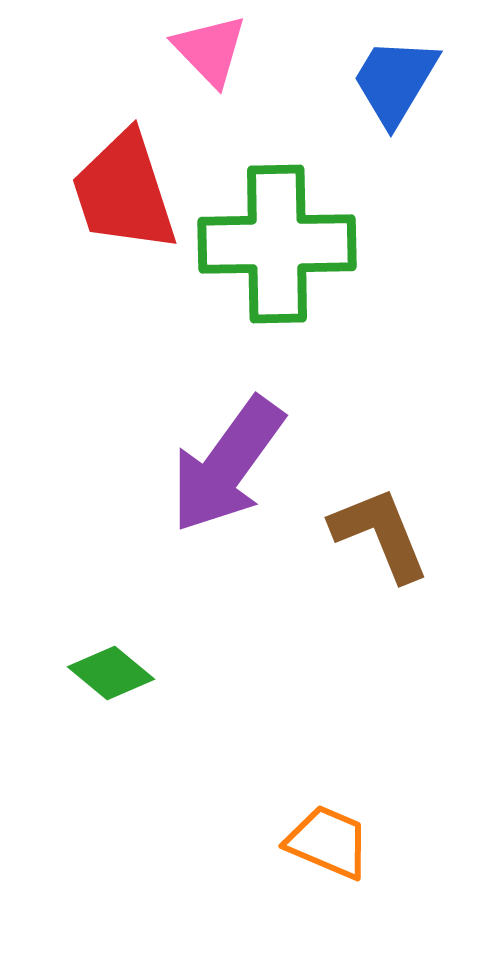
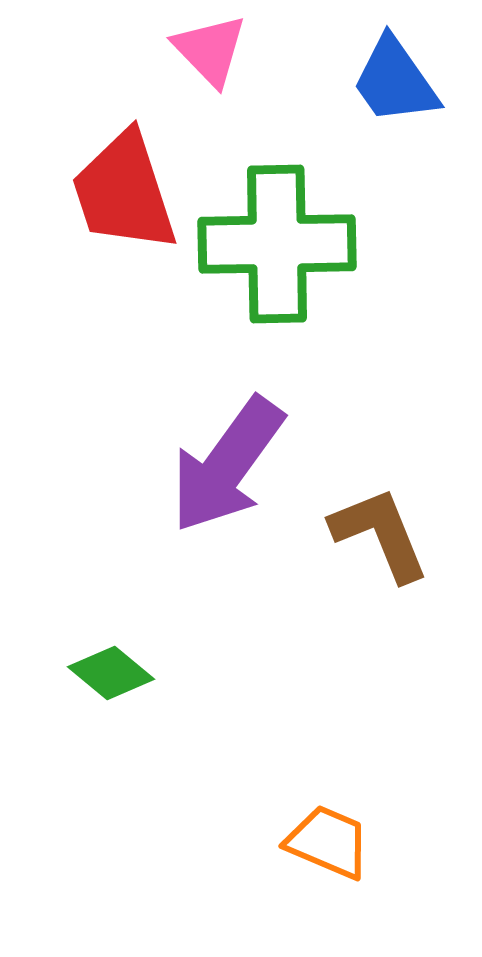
blue trapezoid: rotated 66 degrees counterclockwise
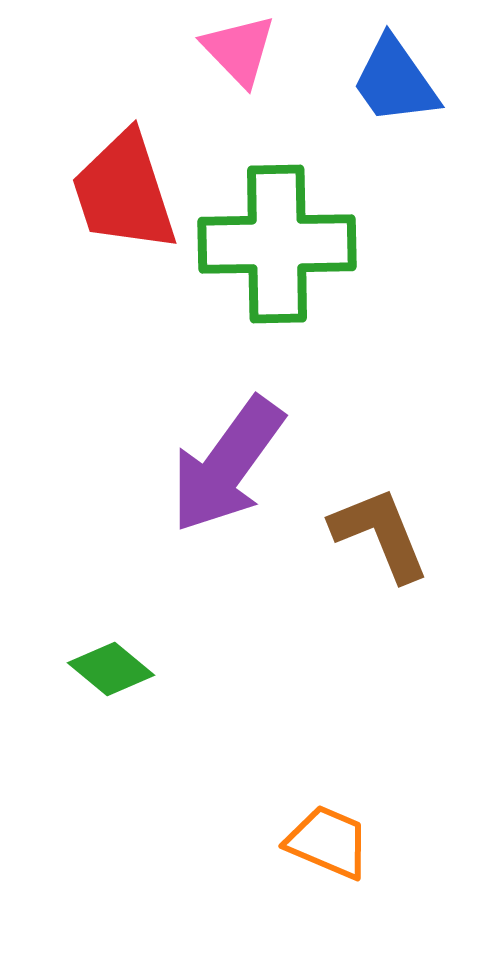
pink triangle: moved 29 px right
green diamond: moved 4 px up
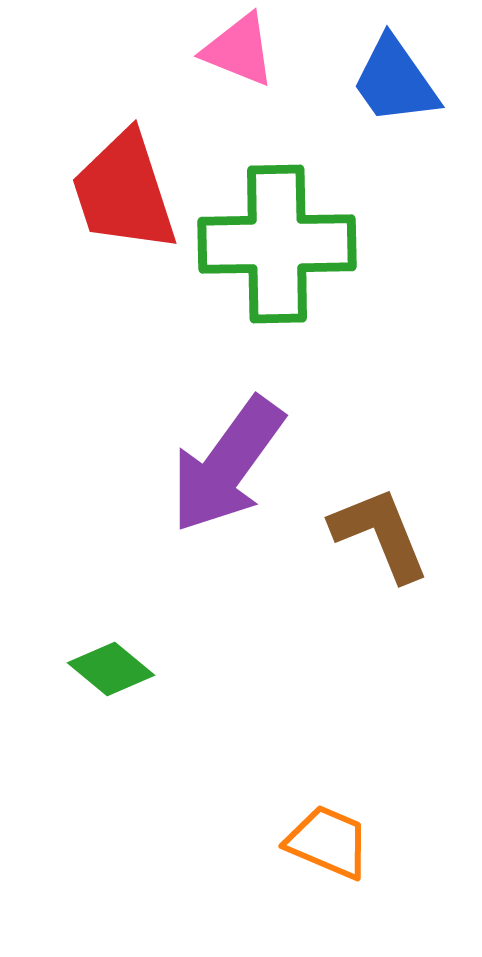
pink triangle: rotated 24 degrees counterclockwise
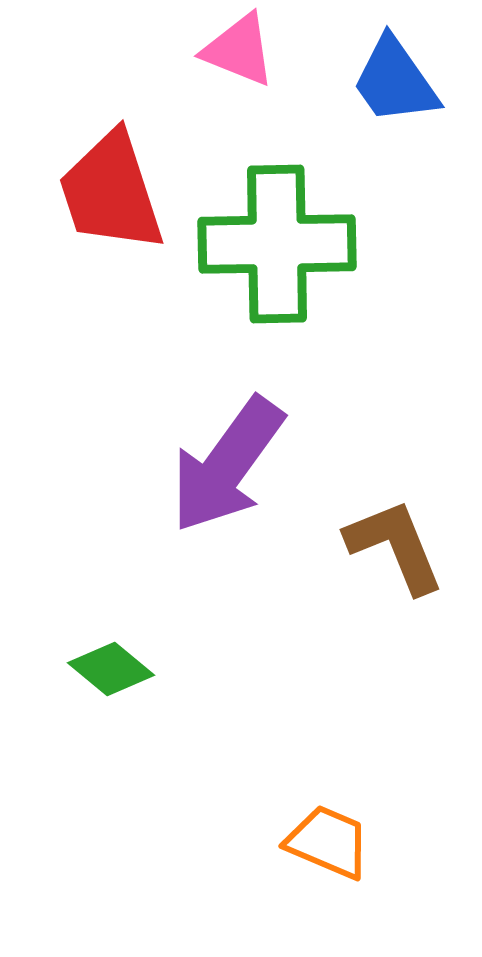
red trapezoid: moved 13 px left
brown L-shape: moved 15 px right, 12 px down
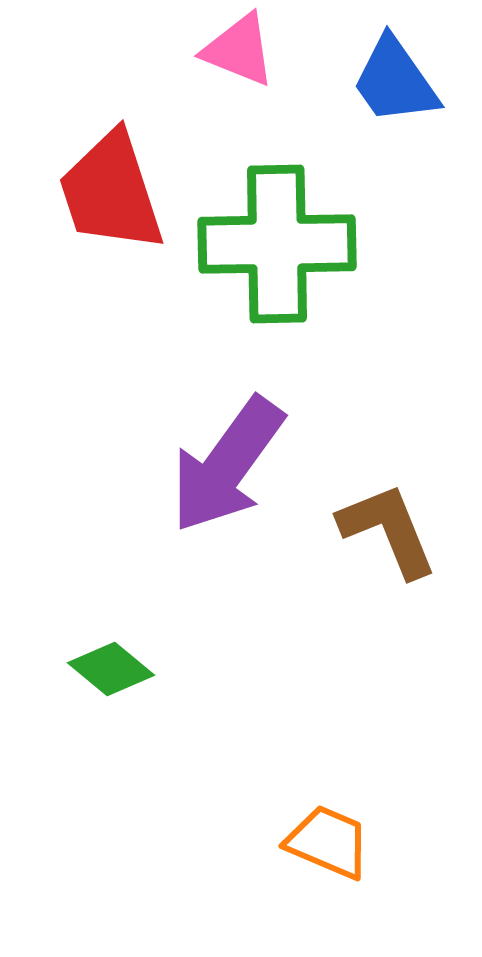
brown L-shape: moved 7 px left, 16 px up
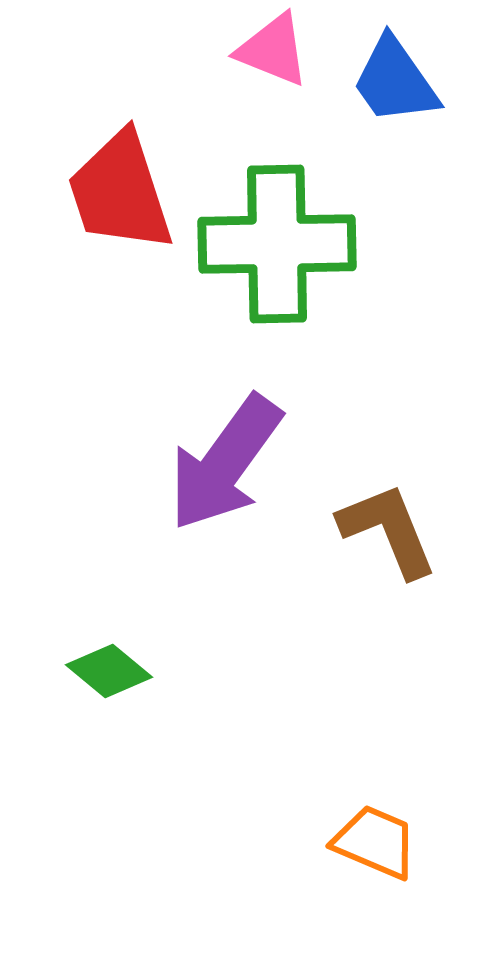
pink triangle: moved 34 px right
red trapezoid: moved 9 px right
purple arrow: moved 2 px left, 2 px up
green diamond: moved 2 px left, 2 px down
orange trapezoid: moved 47 px right
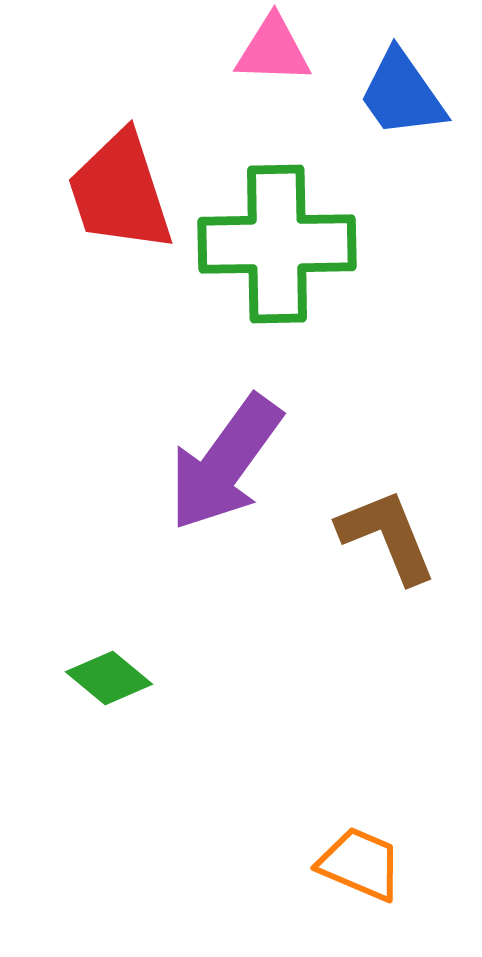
pink triangle: rotated 20 degrees counterclockwise
blue trapezoid: moved 7 px right, 13 px down
brown L-shape: moved 1 px left, 6 px down
green diamond: moved 7 px down
orange trapezoid: moved 15 px left, 22 px down
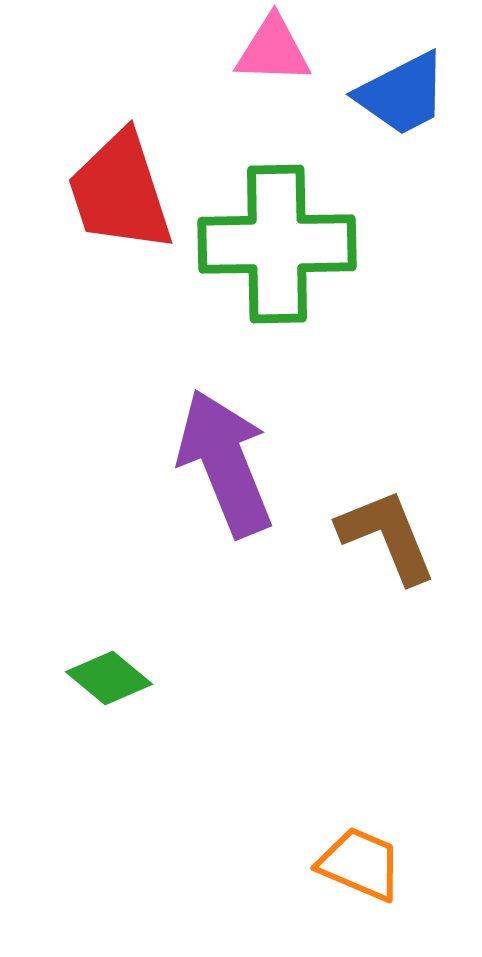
blue trapezoid: rotated 82 degrees counterclockwise
purple arrow: rotated 122 degrees clockwise
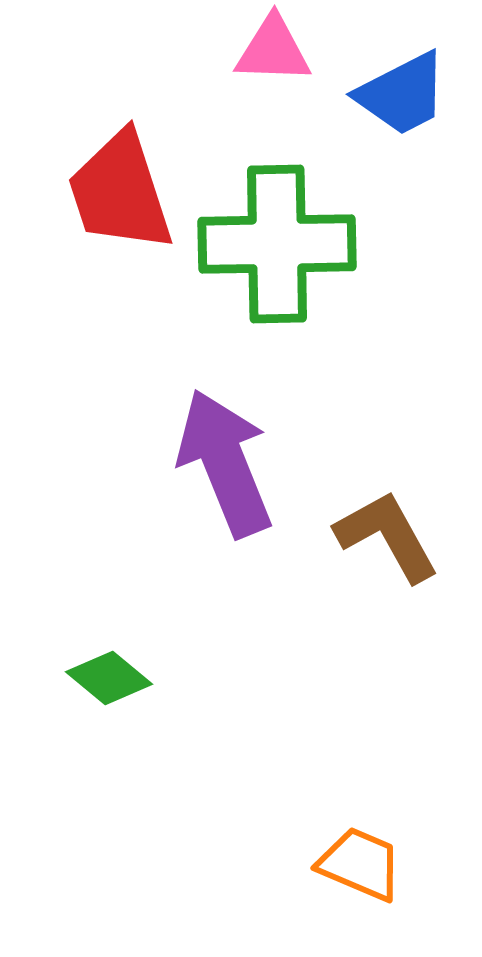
brown L-shape: rotated 7 degrees counterclockwise
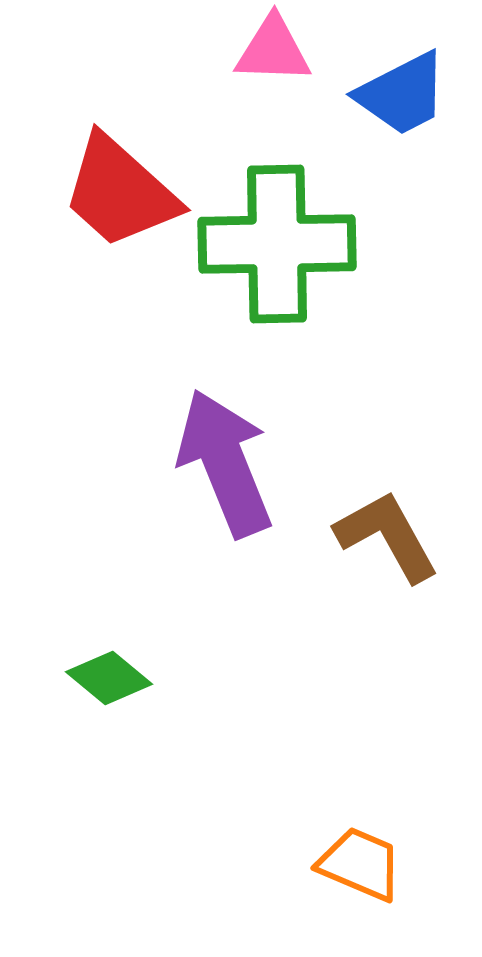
red trapezoid: rotated 30 degrees counterclockwise
